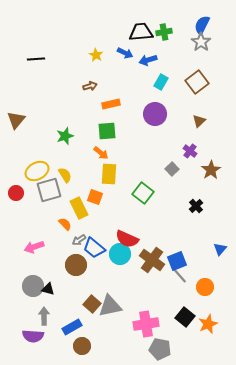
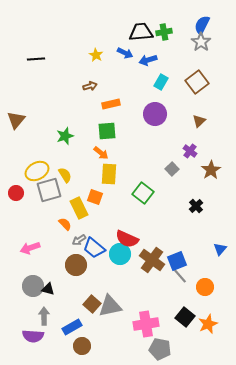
pink arrow at (34, 247): moved 4 px left, 1 px down
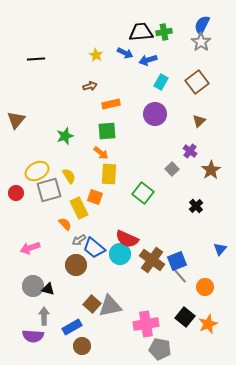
yellow semicircle at (65, 175): moved 4 px right, 1 px down
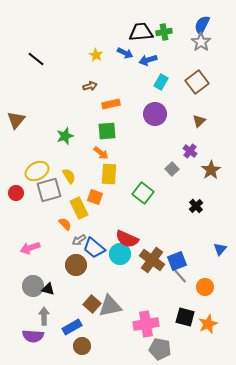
black line at (36, 59): rotated 42 degrees clockwise
black square at (185, 317): rotated 24 degrees counterclockwise
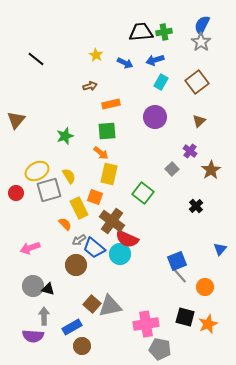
blue arrow at (125, 53): moved 10 px down
blue arrow at (148, 60): moved 7 px right
purple circle at (155, 114): moved 3 px down
yellow rectangle at (109, 174): rotated 10 degrees clockwise
brown cross at (152, 260): moved 40 px left, 39 px up
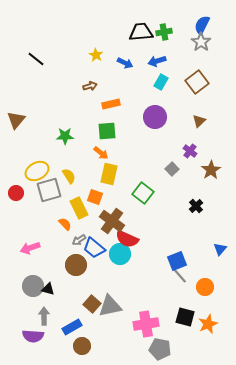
blue arrow at (155, 60): moved 2 px right, 1 px down
green star at (65, 136): rotated 18 degrees clockwise
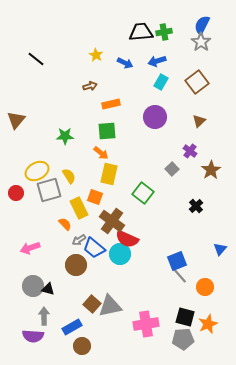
gray pentagon at (160, 349): moved 23 px right, 10 px up; rotated 15 degrees counterclockwise
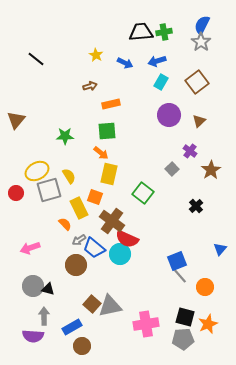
purple circle at (155, 117): moved 14 px right, 2 px up
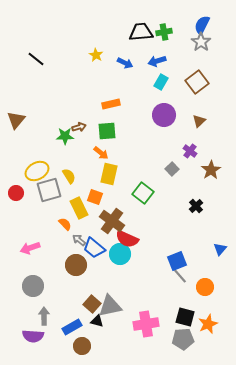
brown arrow at (90, 86): moved 11 px left, 41 px down
purple circle at (169, 115): moved 5 px left
gray arrow at (79, 240): rotated 72 degrees clockwise
black triangle at (48, 289): moved 49 px right, 32 px down
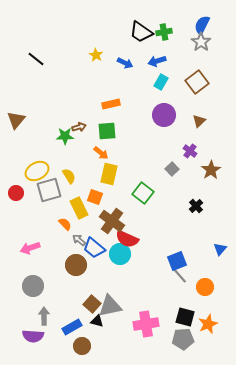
black trapezoid at (141, 32): rotated 140 degrees counterclockwise
